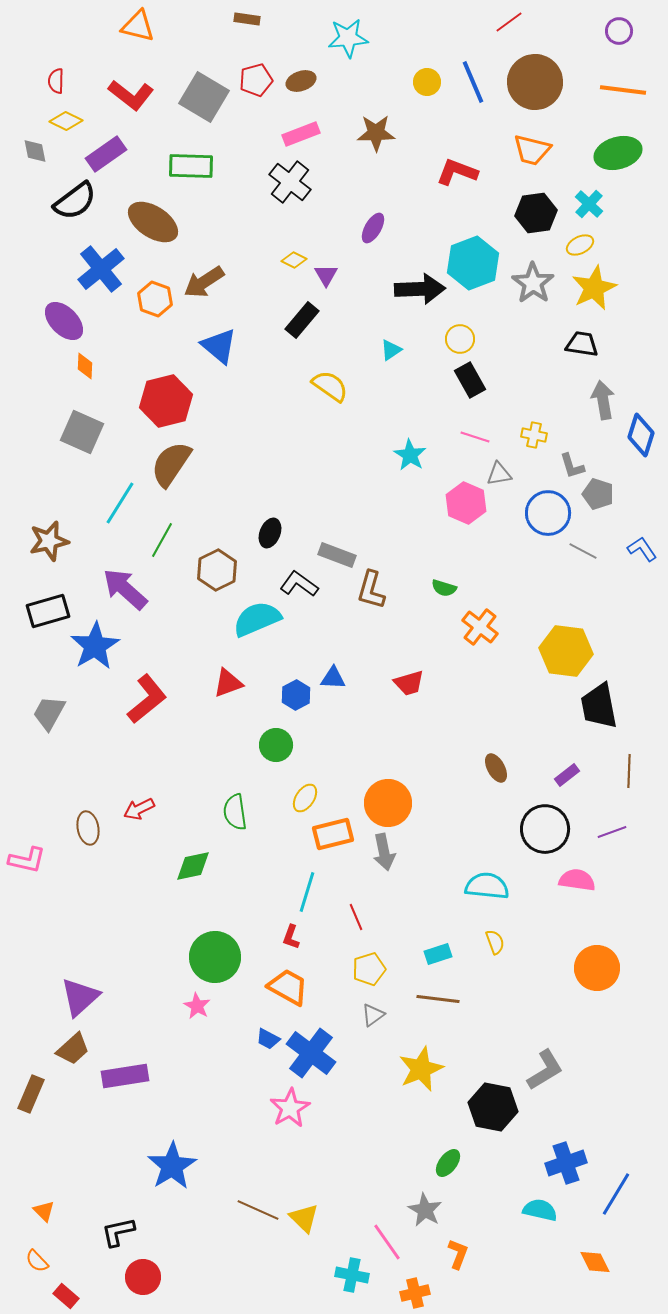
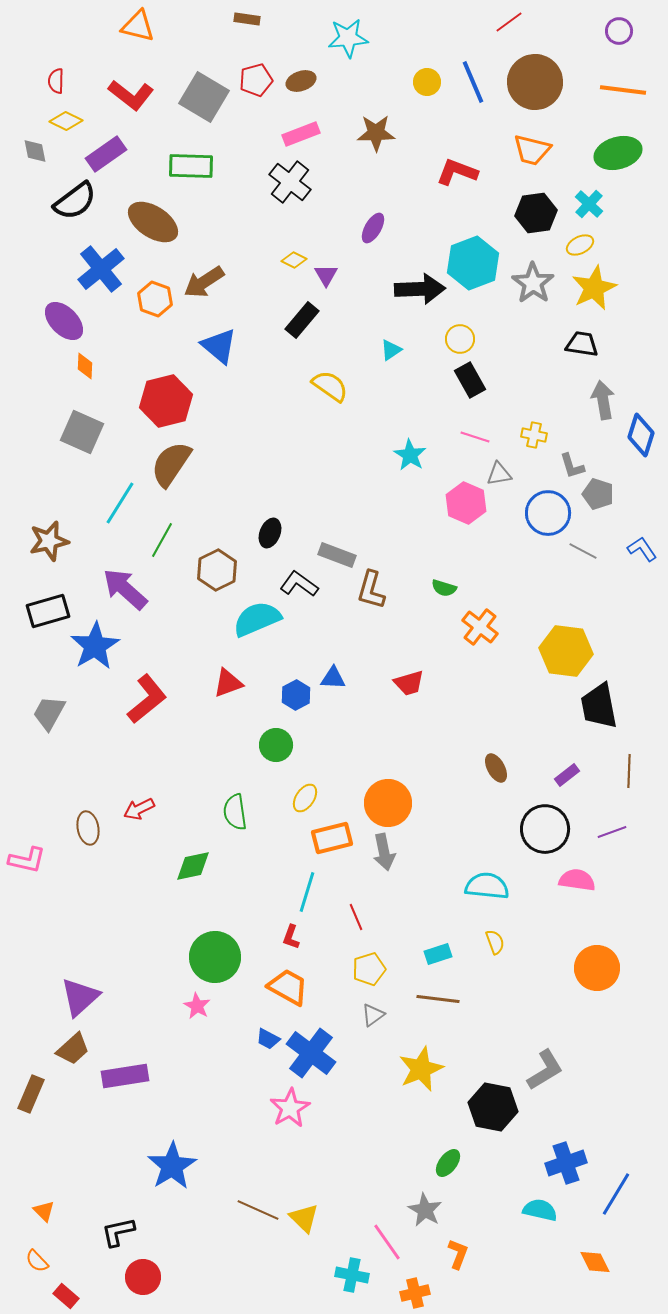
orange rectangle at (333, 834): moved 1 px left, 4 px down
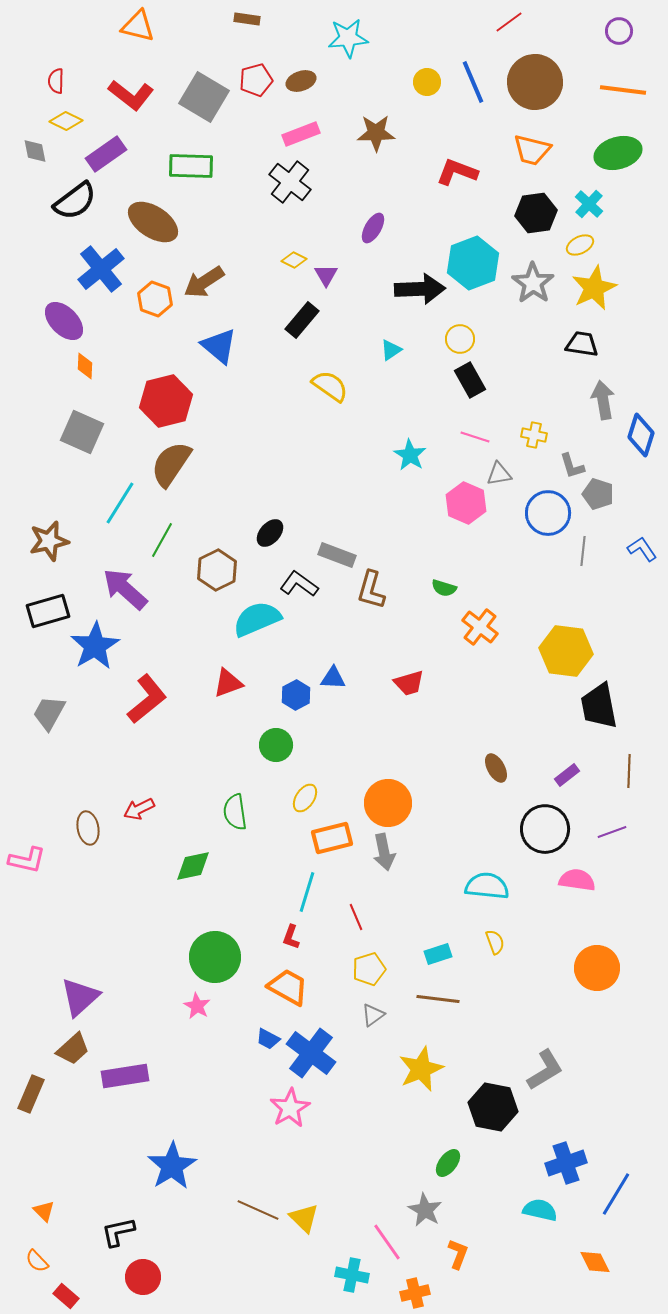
black ellipse at (270, 533): rotated 20 degrees clockwise
gray line at (583, 551): rotated 68 degrees clockwise
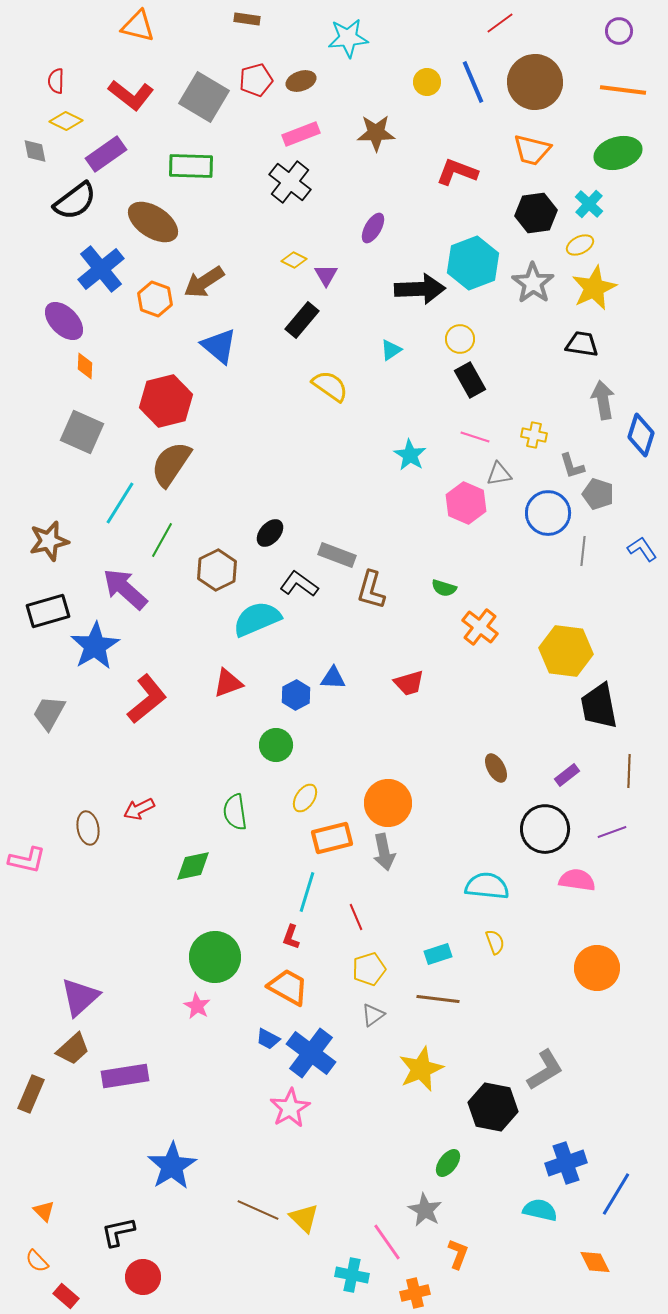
red line at (509, 22): moved 9 px left, 1 px down
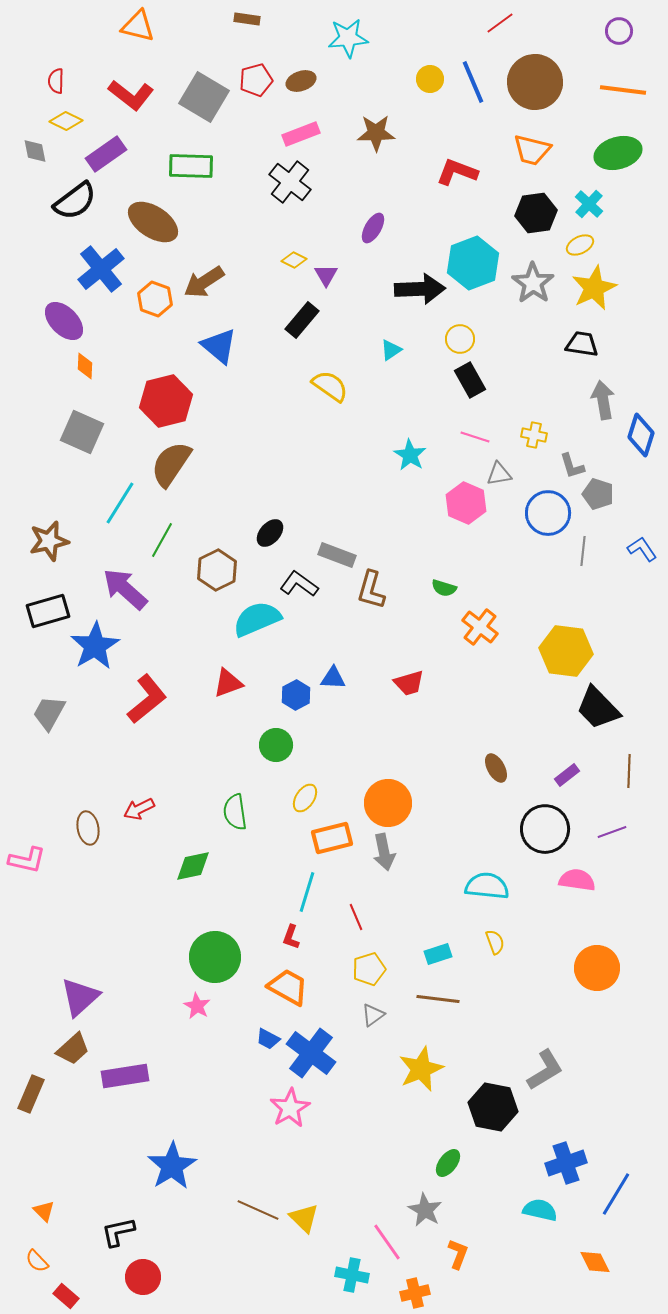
yellow circle at (427, 82): moved 3 px right, 3 px up
black trapezoid at (599, 706): moved 1 px left, 2 px down; rotated 33 degrees counterclockwise
